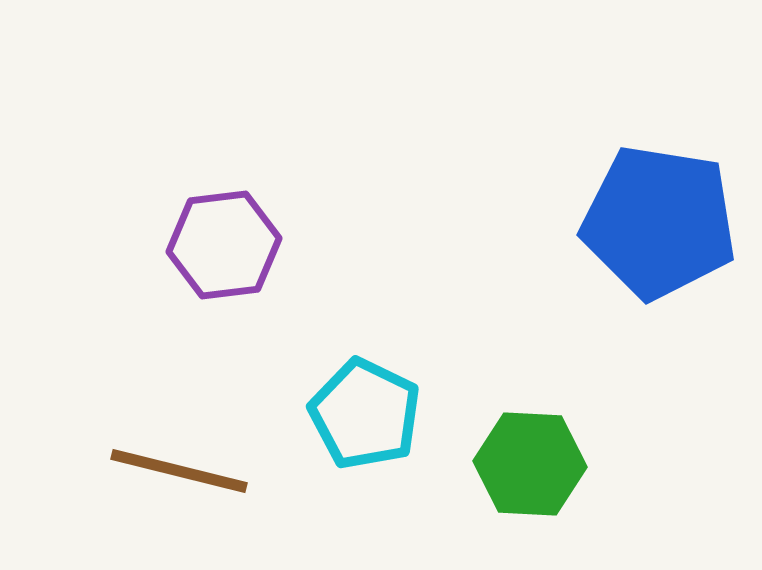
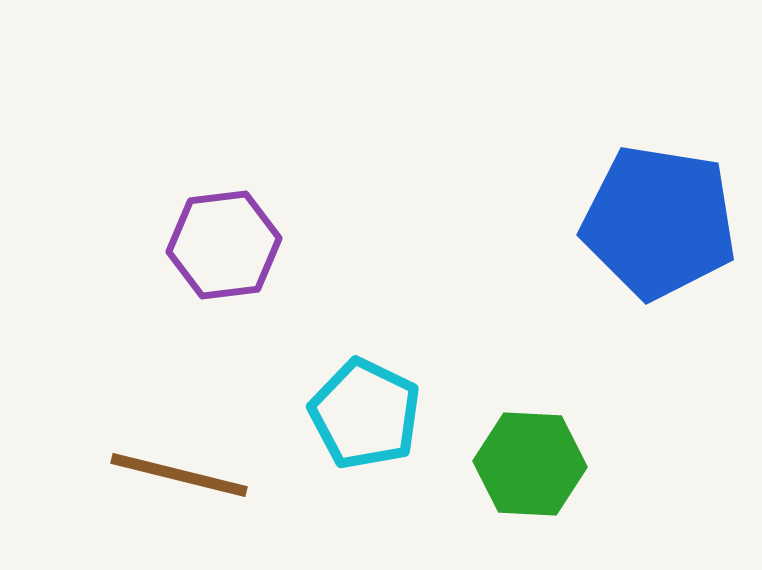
brown line: moved 4 px down
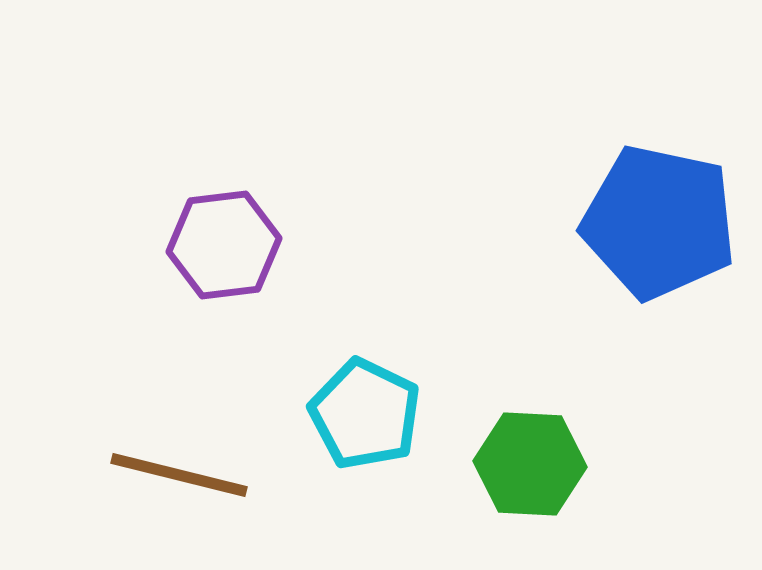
blue pentagon: rotated 3 degrees clockwise
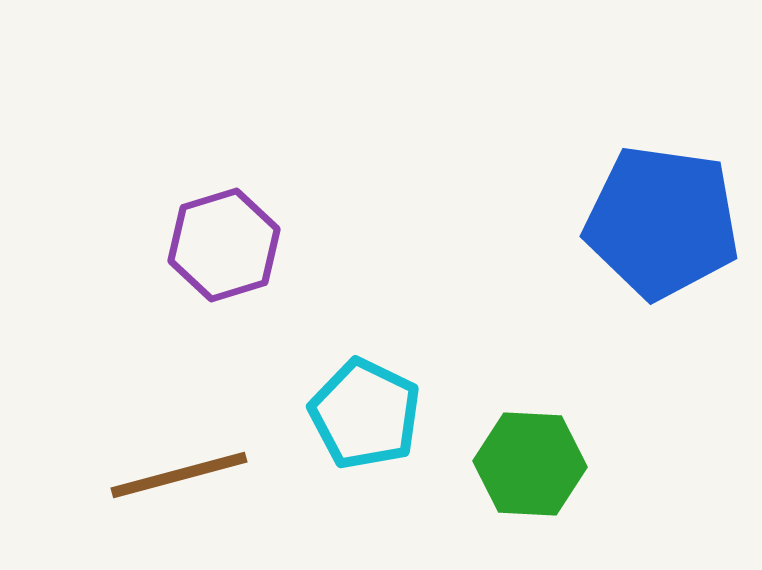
blue pentagon: moved 3 px right; rotated 4 degrees counterclockwise
purple hexagon: rotated 10 degrees counterclockwise
brown line: rotated 29 degrees counterclockwise
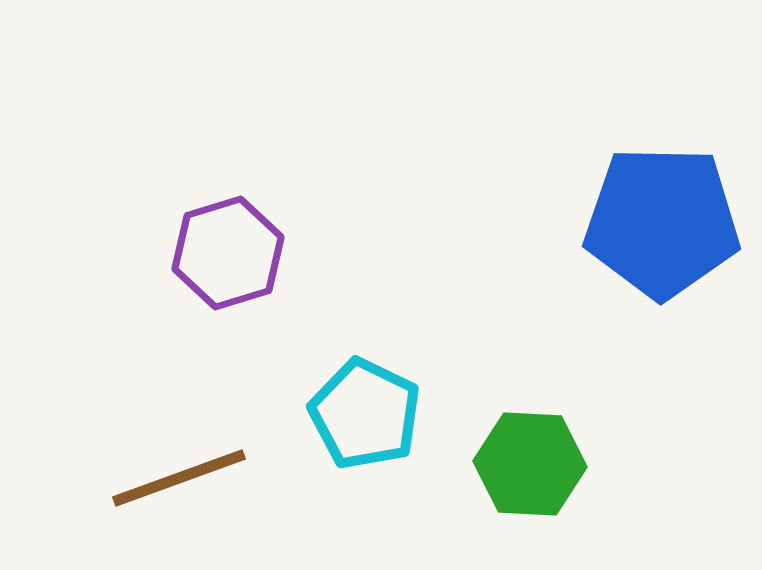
blue pentagon: rotated 7 degrees counterclockwise
purple hexagon: moved 4 px right, 8 px down
brown line: moved 3 px down; rotated 5 degrees counterclockwise
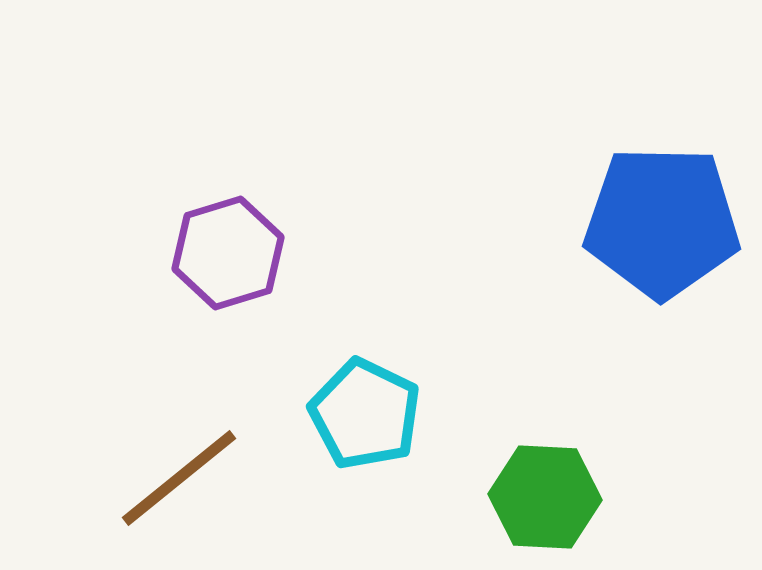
green hexagon: moved 15 px right, 33 px down
brown line: rotated 19 degrees counterclockwise
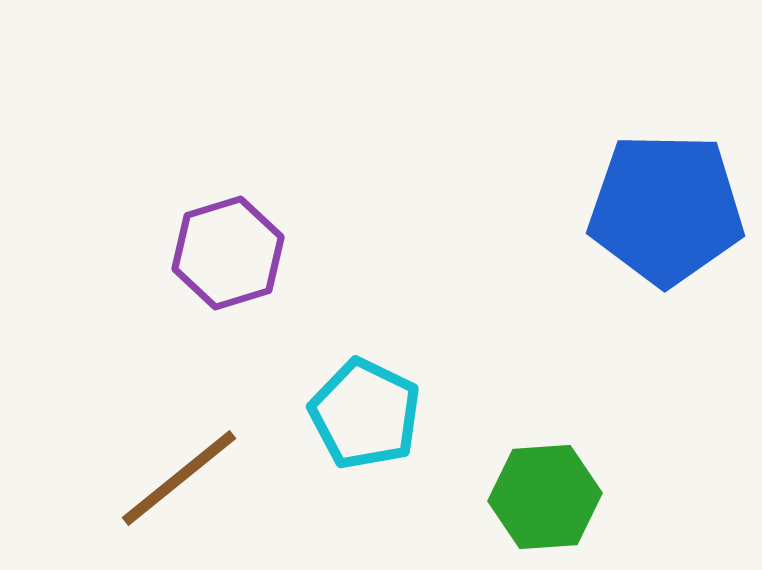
blue pentagon: moved 4 px right, 13 px up
green hexagon: rotated 7 degrees counterclockwise
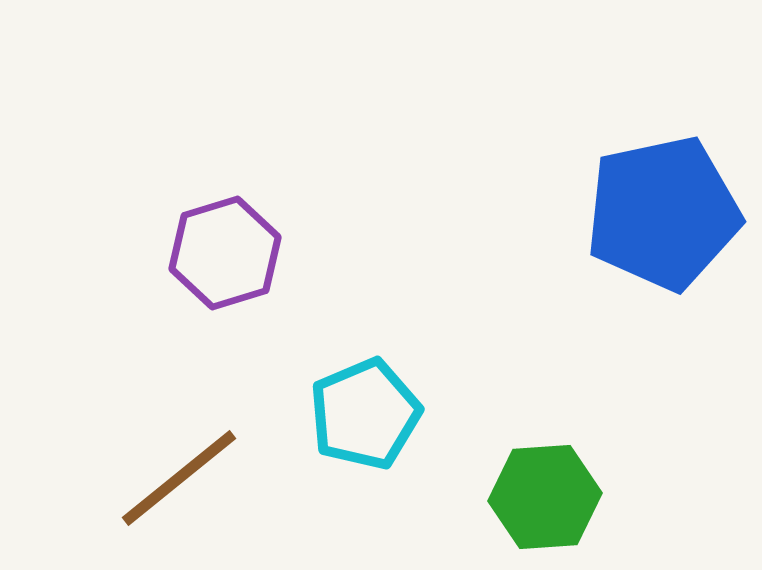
blue pentagon: moved 3 px left, 4 px down; rotated 13 degrees counterclockwise
purple hexagon: moved 3 px left
cyan pentagon: rotated 23 degrees clockwise
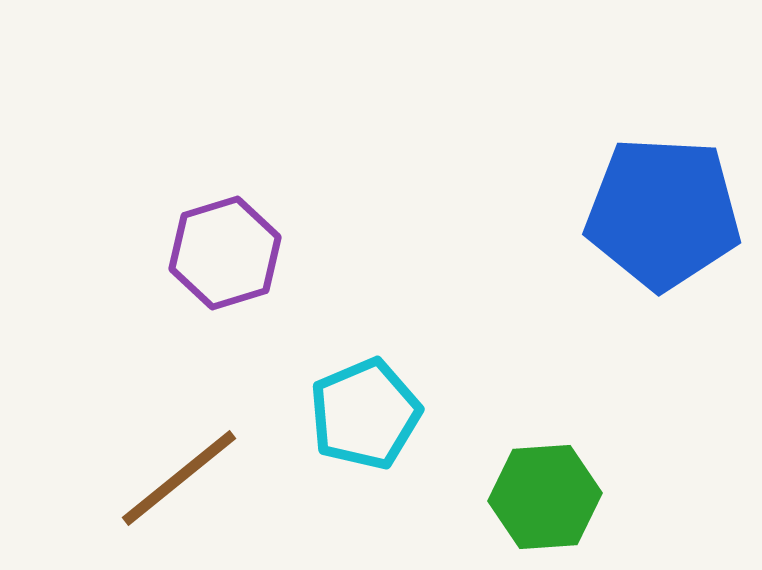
blue pentagon: rotated 15 degrees clockwise
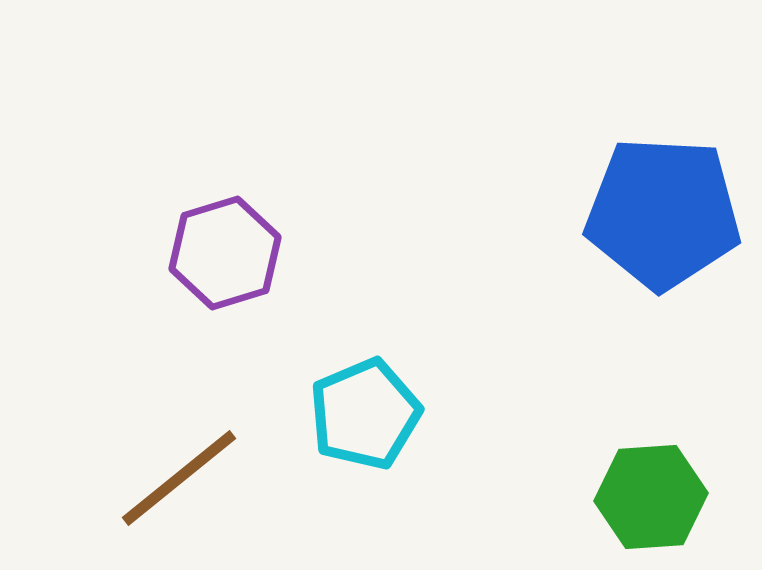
green hexagon: moved 106 px right
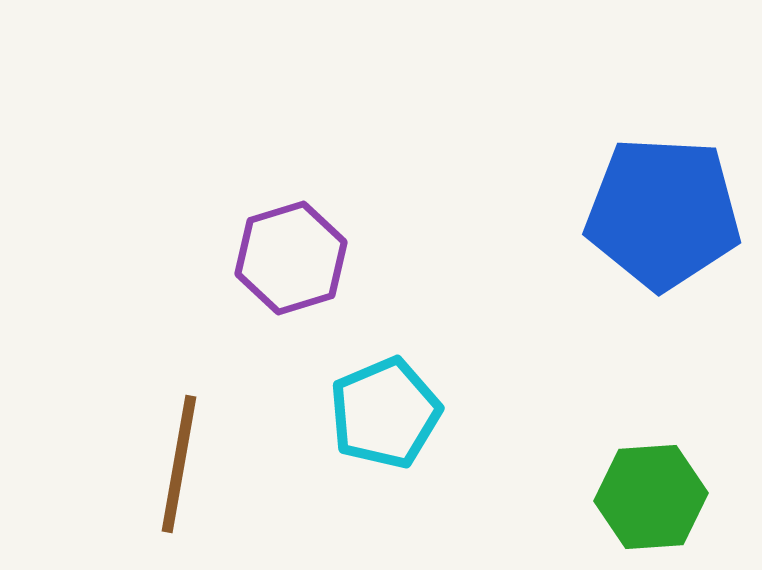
purple hexagon: moved 66 px right, 5 px down
cyan pentagon: moved 20 px right, 1 px up
brown line: moved 14 px up; rotated 41 degrees counterclockwise
